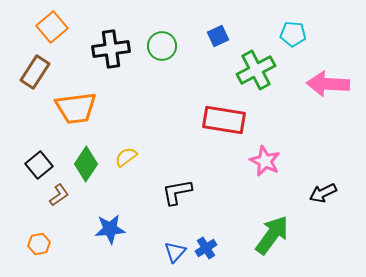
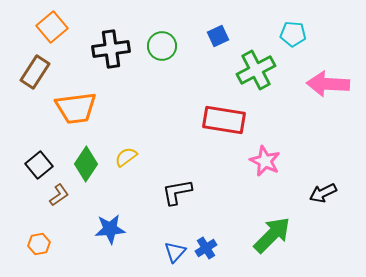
green arrow: rotated 9 degrees clockwise
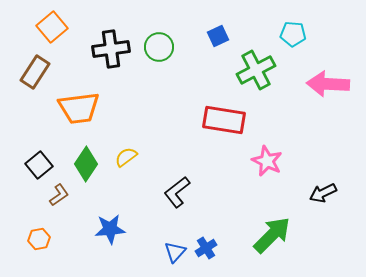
green circle: moved 3 px left, 1 px down
orange trapezoid: moved 3 px right
pink star: moved 2 px right
black L-shape: rotated 28 degrees counterclockwise
orange hexagon: moved 5 px up
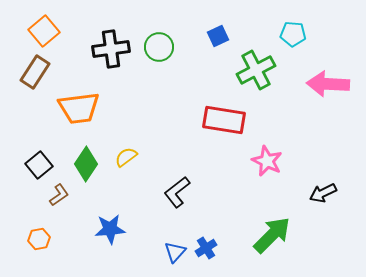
orange square: moved 8 px left, 4 px down
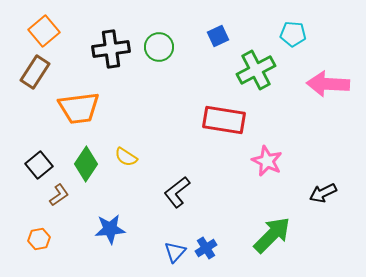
yellow semicircle: rotated 110 degrees counterclockwise
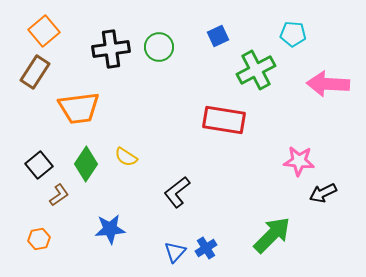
pink star: moved 32 px right; rotated 20 degrees counterclockwise
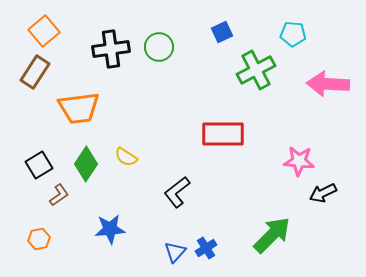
blue square: moved 4 px right, 4 px up
red rectangle: moved 1 px left, 14 px down; rotated 9 degrees counterclockwise
black square: rotated 8 degrees clockwise
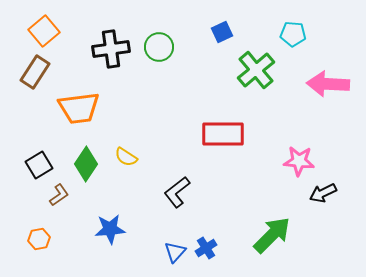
green cross: rotated 12 degrees counterclockwise
